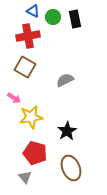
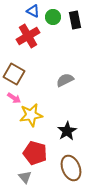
black rectangle: moved 1 px down
red cross: rotated 20 degrees counterclockwise
brown square: moved 11 px left, 7 px down
yellow star: moved 2 px up
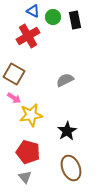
red pentagon: moved 7 px left, 1 px up
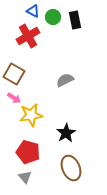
black star: moved 1 px left, 2 px down
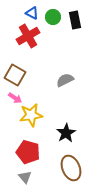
blue triangle: moved 1 px left, 2 px down
brown square: moved 1 px right, 1 px down
pink arrow: moved 1 px right
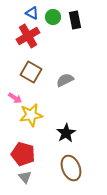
brown square: moved 16 px right, 3 px up
red pentagon: moved 5 px left, 2 px down
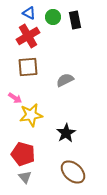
blue triangle: moved 3 px left
brown square: moved 3 px left, 5 px up; rotated 35 degrees counterclockwise
brown ellipse: moved 2 px right, 4 px down; rotated 25 degrees counterclockwise
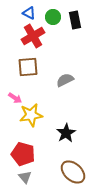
red cross: moved 5 px right
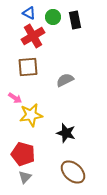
black star: rotated 24 degrees counterclockwise
gray triangle: rotated 24 degrees clockwise
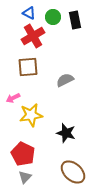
pink arrow: moved 2 px left; rotated 120 degrees clockwise
red pentagon: rotated 10 degrees clockwise
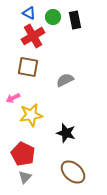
brown square: rotated 15 degrees clockwise
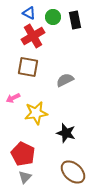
yellow star: moved 5 px right, 2 px up
